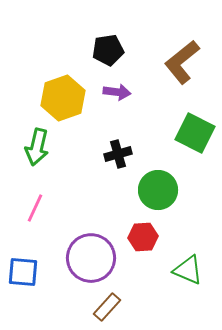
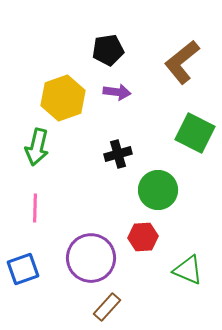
pink line: rotated 24 degrees counterclockwise
blue square: moved 3 px up; rotated 24 degrees counterclockwise
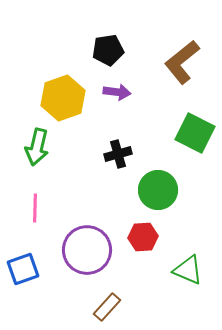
purple circle: moved 4 px left, 8 px up
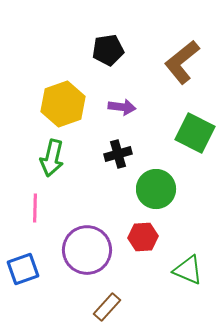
purple arrow: moved 5 px right, 15 px down
yellow hexagon: moved 6 px down
green arrow: moved 15 px right, 11 px down
green circle: moved 2 px left, 1 px up
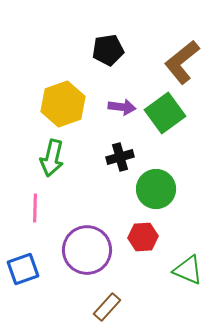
green square: moved 30 px left, 20 px up; rotated 27 degrees clockwise
black cross: moved 2 px right, 3 px down
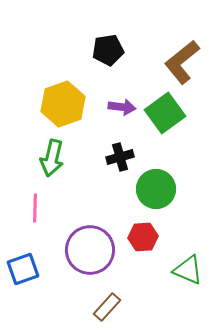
purple circle: moved 3 px right
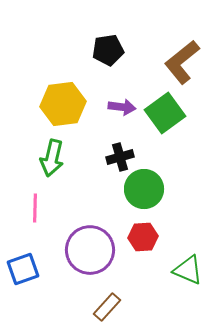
yellow hexagon: rotated 12 degrees clockwise
green circle: moved 12 px left
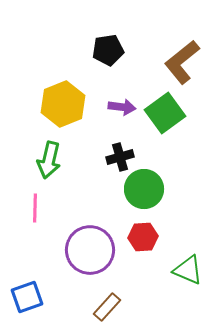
yellow hexagon: rotated 15 degrees counterclockwise
green arrow: moved 3 px left, 2 px down
blue square: moved 4 px right, 28 px down
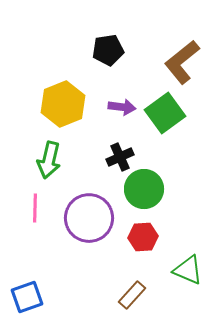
black cross: rotated 8 degrees counterclockwise
purple circle: moved 1 px left, 32 px up
brown rectangle: moved 25 px right, 12 px up
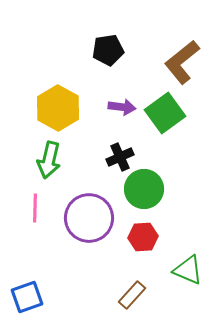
yellow hexagon: moved 5 px left, 4 px down; rotated 9 degrees counterclockwise
